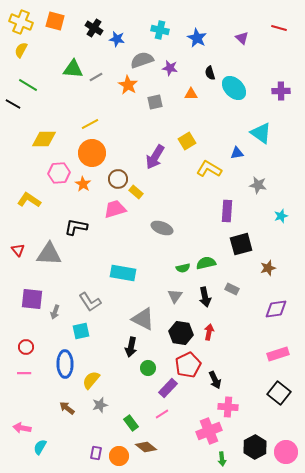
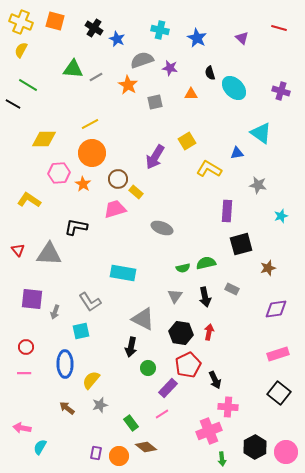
blue star at (117, 39): rotated 14 degrees clockwise
purple cross at (281, 91): rotated 18 degrees clockwise
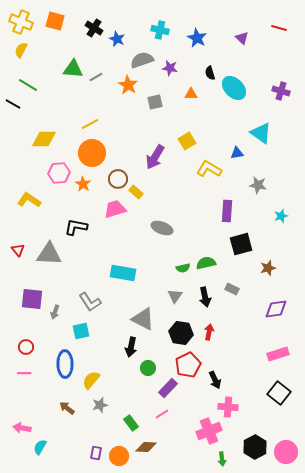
brown diamond at (146, 447): rotated 35 degrees counterclockwise
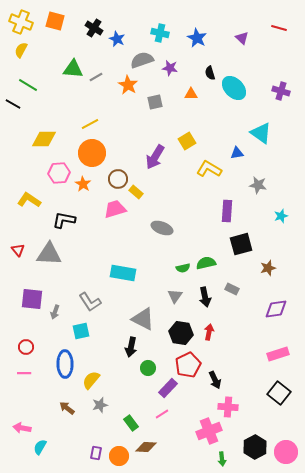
cyan cross at (160, 30): moved 3 px down
black L-shape at (76, 227): moved 12 px left, 7 px up
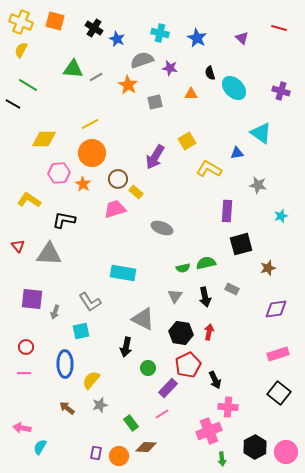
red triangle at (18, 250): moved 4 px up
black arrow at (131, 347): moved 5 px left
